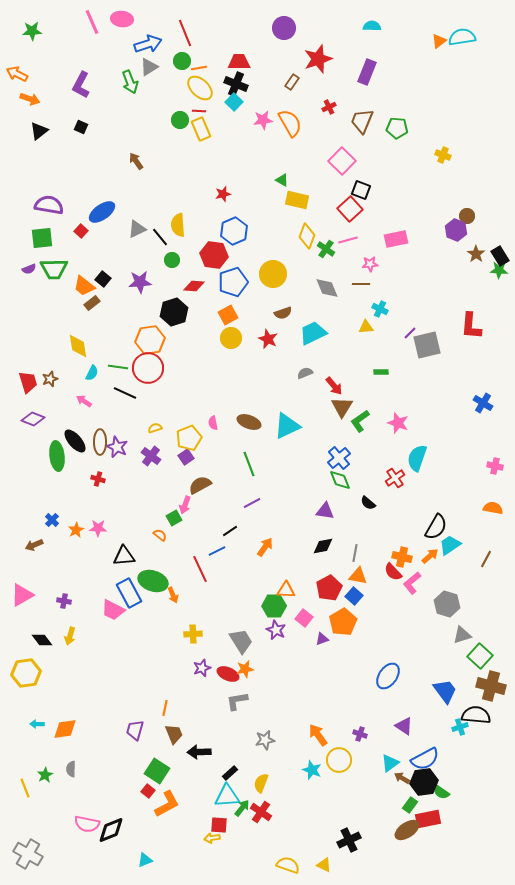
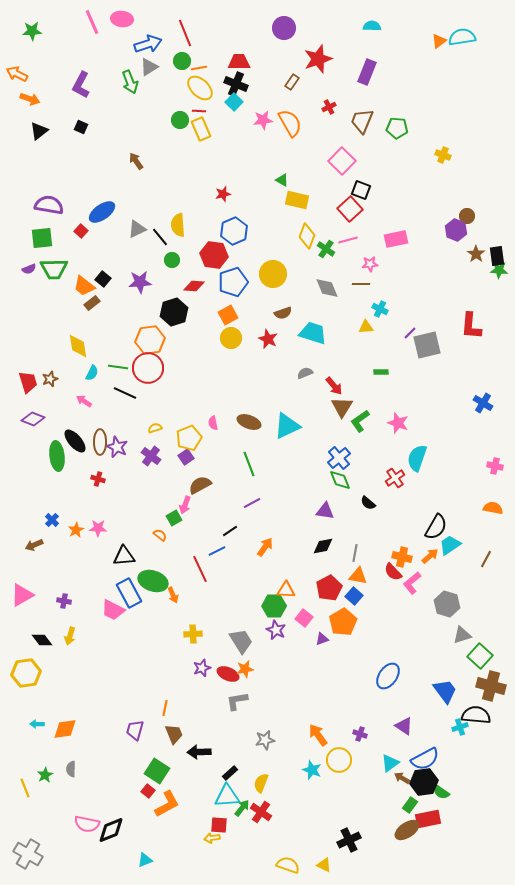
black rectangle at (500, 256): moved 3 px left; rotated 24 degrees clockwise
cyan trapezoid at (313, 333): rotated 44 degrees clockwise
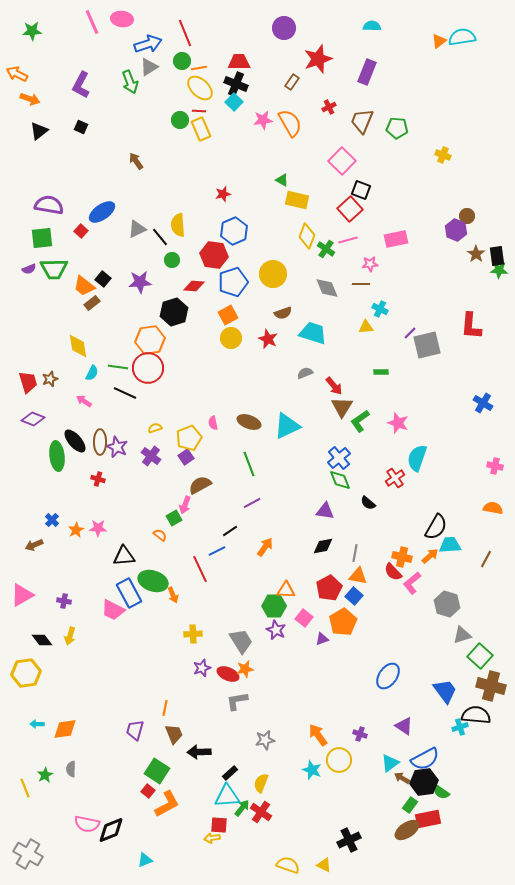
cyan trapezoid at (450, 545): rotated 30 degrees clockwise
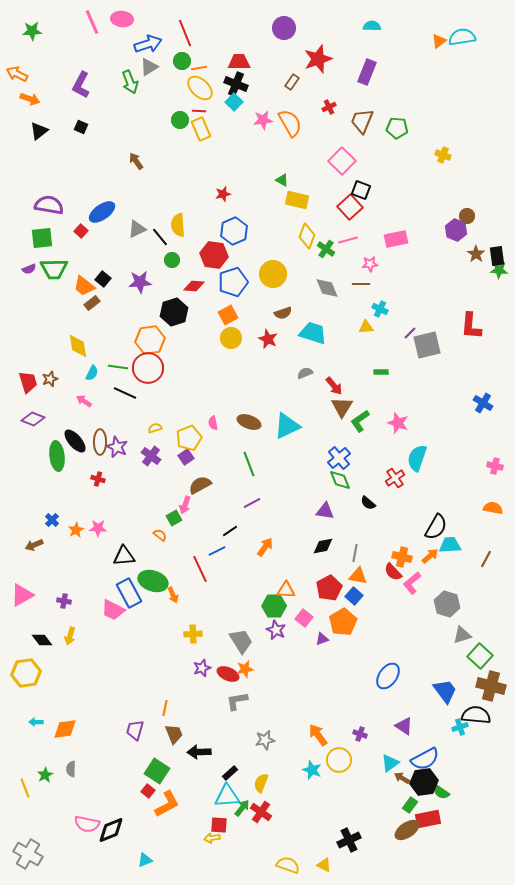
red square at (350, 209): moved 2 px up
cyan arrow at (37, 724): moved 1 px left, 2 px up
